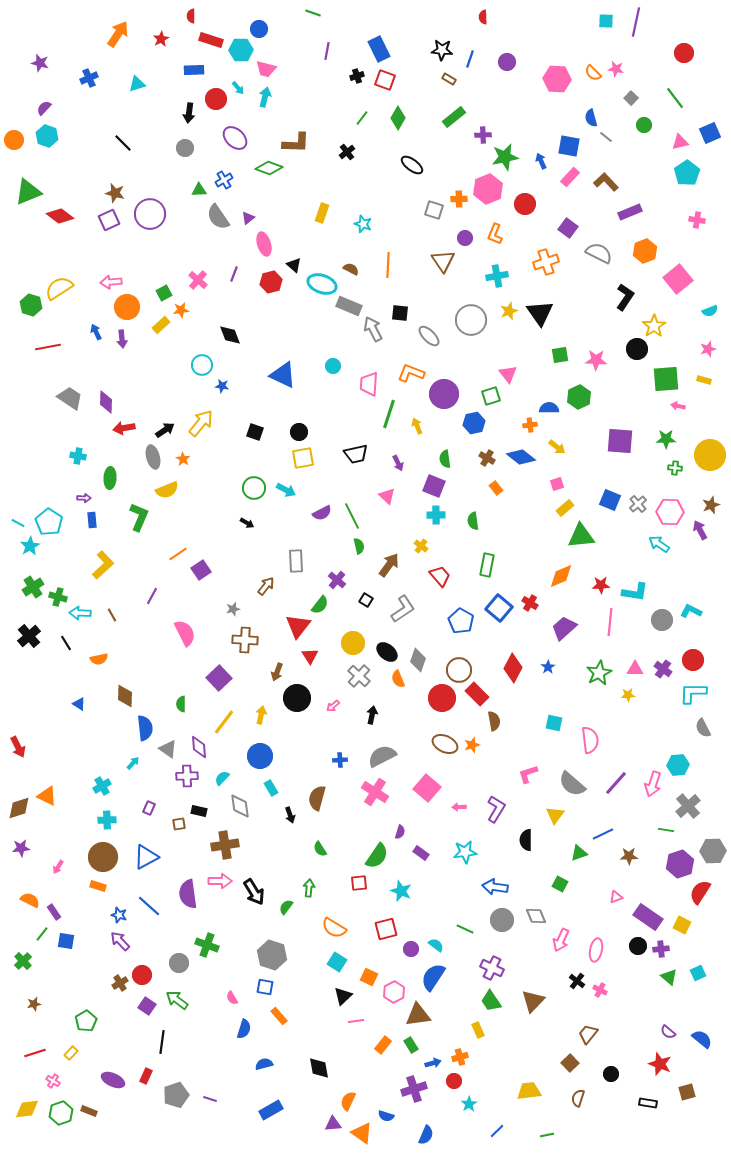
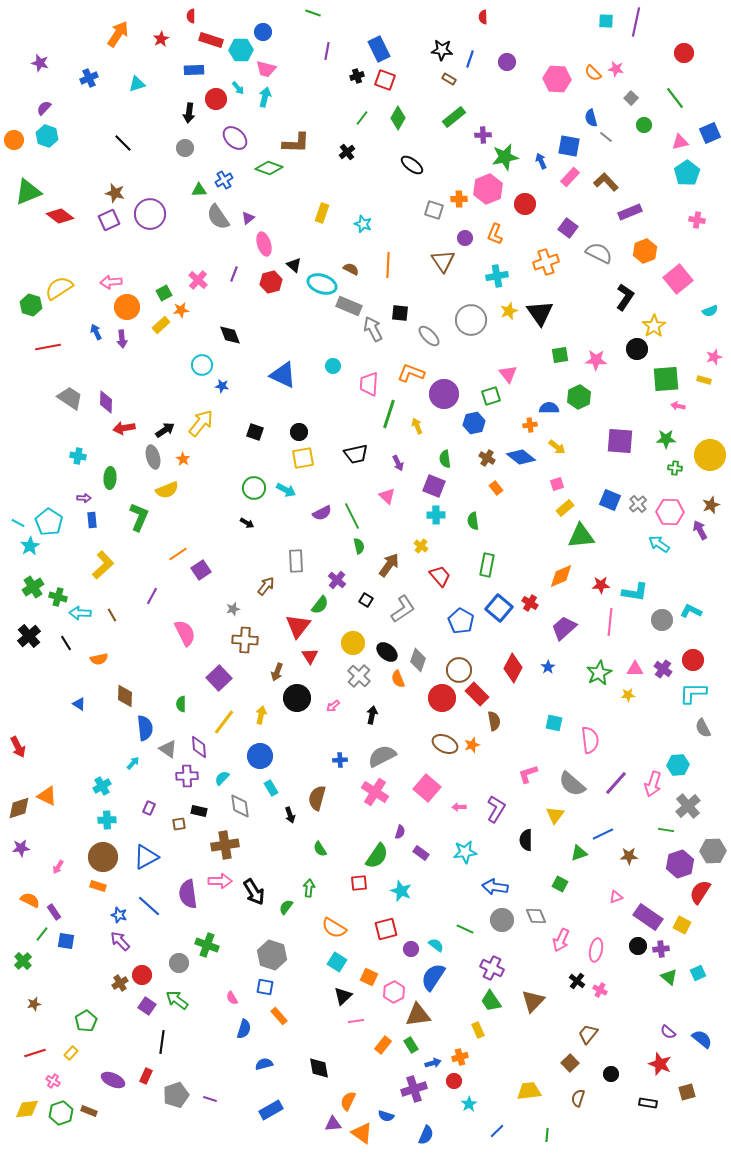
blue circle at (259, 29): moved 4 px right, 3 px down
pink star at (708, 349): moved 6 px right, 8 px down
green line at (547, 1135): rotated 72 degrees counterclockwise
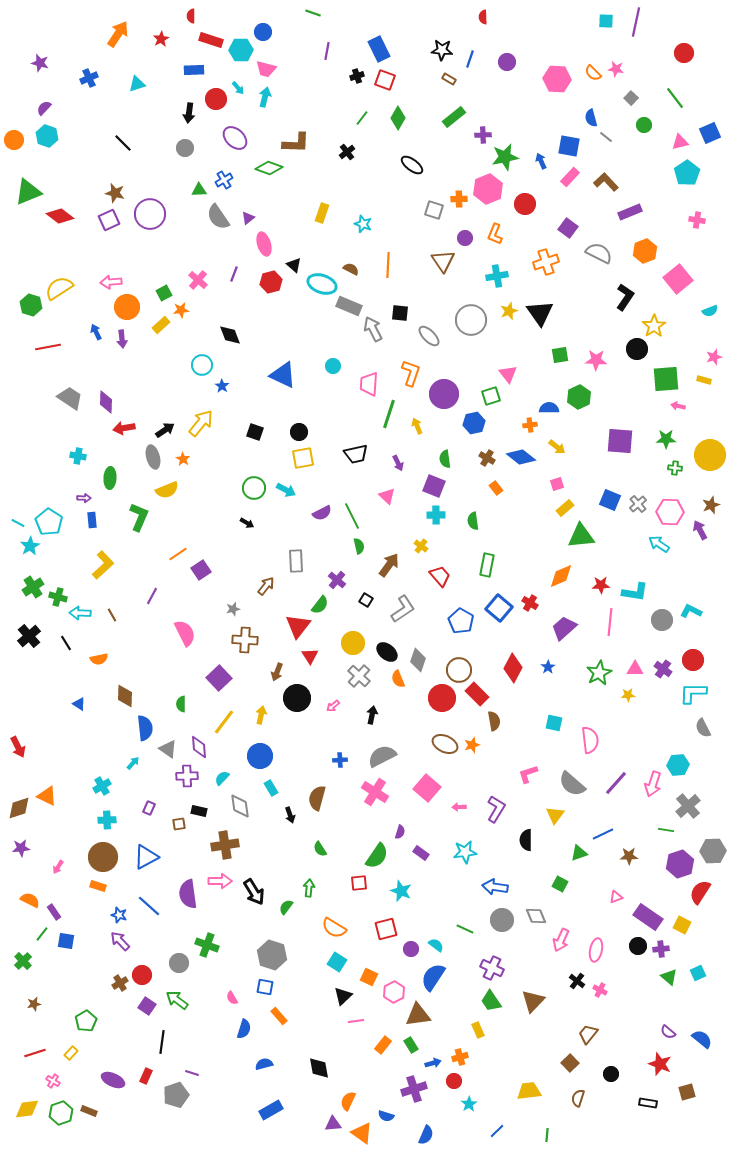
orange L-shape at (411, 373): rotated 88 degrees clockwise
blue star at (222, 386): rotated 24 degrees clockwise
purple line at (210, 1099): moved 18 px left, 26 px up
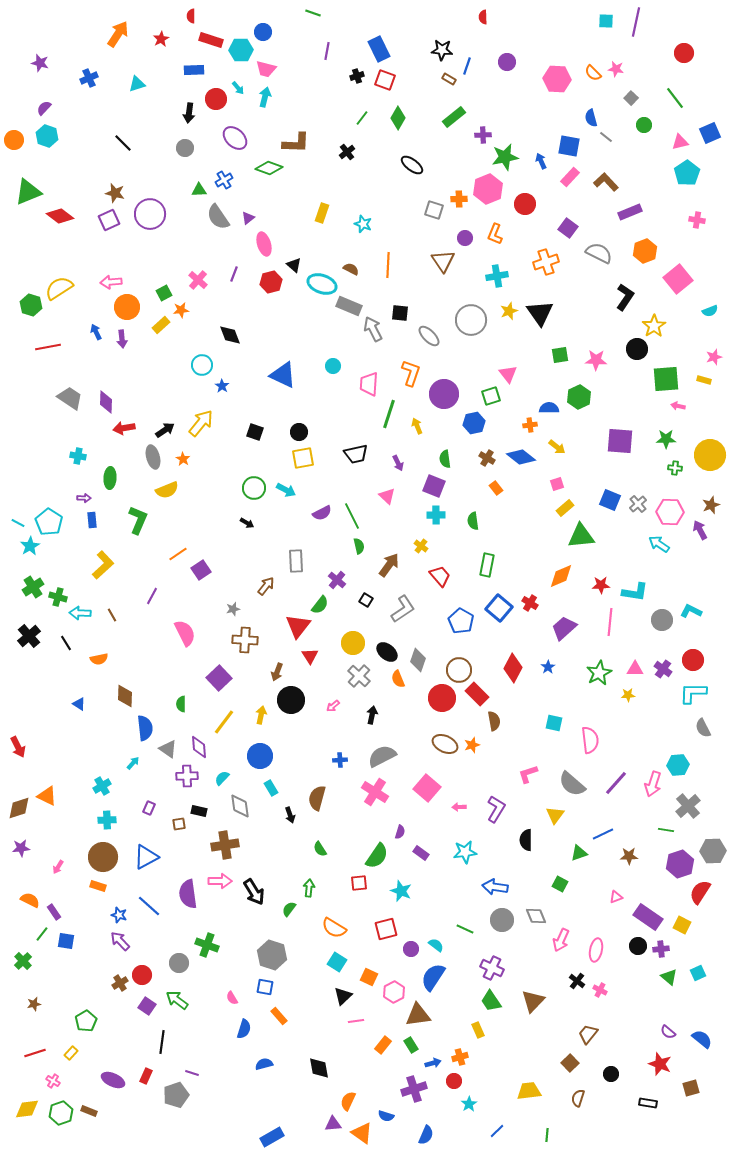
blue line at (470, 59): moved 3 px left, 7 px down
green L-shape at (139, 517): moved 1 px left, 3 px down
black circle at (297, 698): moved 6 px left, 2 px down
green semicircle at (286, 907): moved 3 px right, 2 px down
brown square at (687, 1092): moved 4 px right, 4 px up
blue rectangle at (271, 1110): moved 1 px right, 27 px down
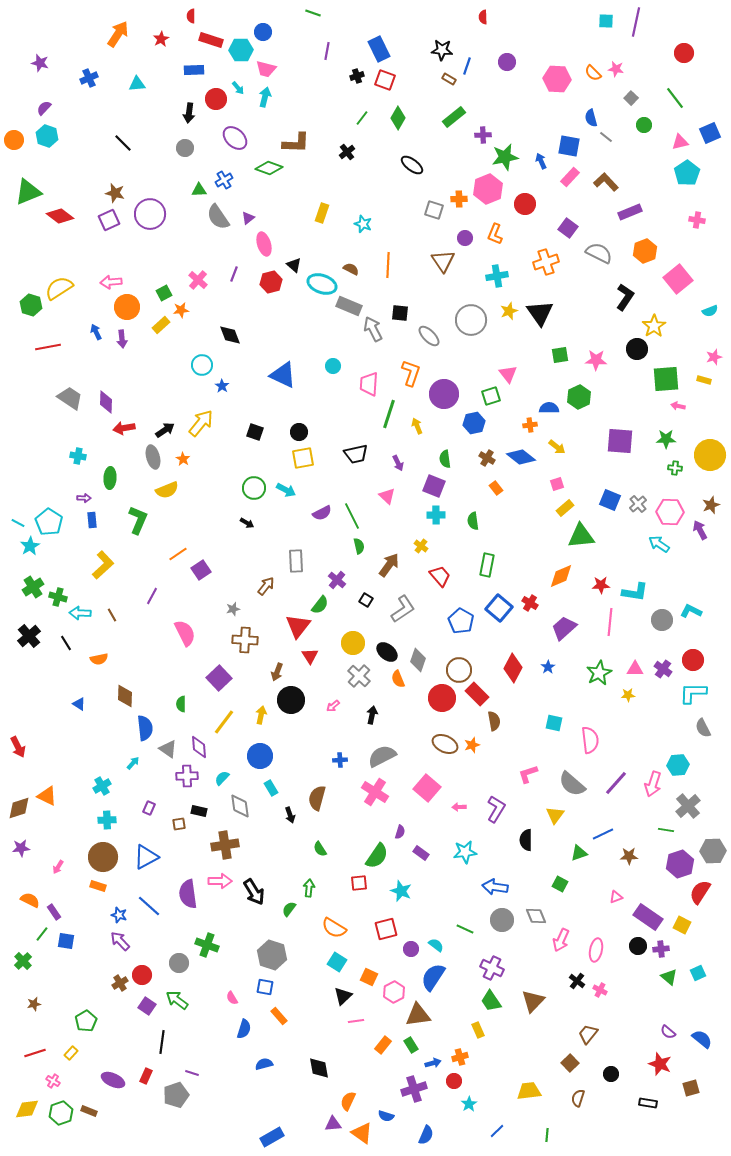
cyan triangle at (137, 84): rotated 12 degrees clockwise
